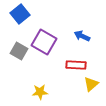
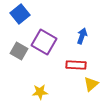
blue arrow: rotated 84 degrees clockwise
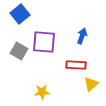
purple square: rotated 25 degrees counterclockwise
yellow star: moved 2 px right
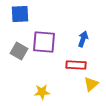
blue square: rotated 36 degrees clockwise
blue arrow: moved 1 px right, 3 px down
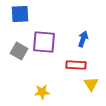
yellow triangle: rotated 21 degrees counterclockwise
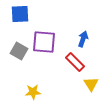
red rectangle: moved 1 px left, 3 px up; rotated 42 degrees clockwise
yellow star: moved 9 px left
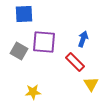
blue square: moved 4 px right
